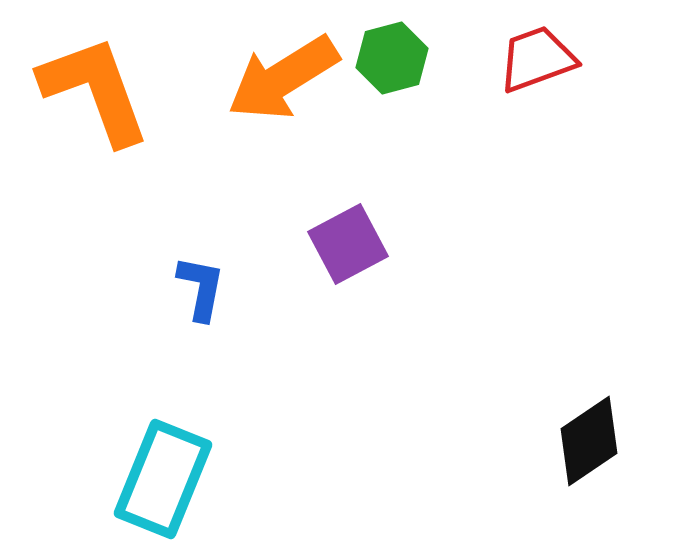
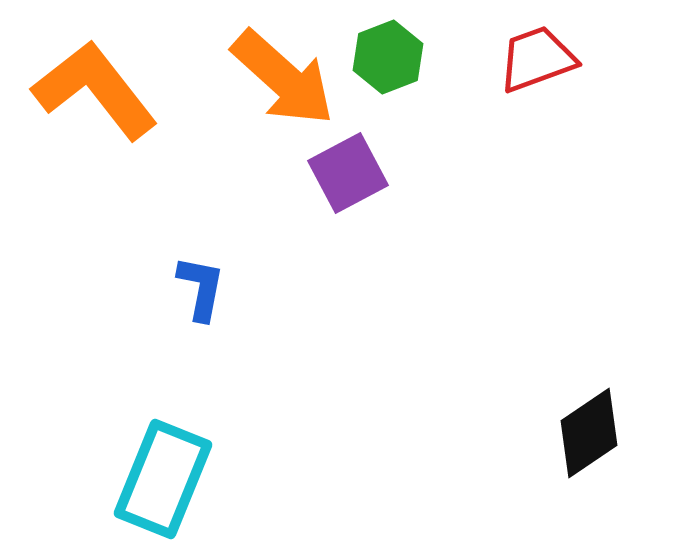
green hexagon: moved 4 px left, 1 px up; rotated 6 degrees counterclockwise
orange arrow: rotated 106 degrees counterclockwise
orange L-shape: rotated 18 degrees counterclockwise
purple square: moved 71 px up
black diamond: moved 8 px up
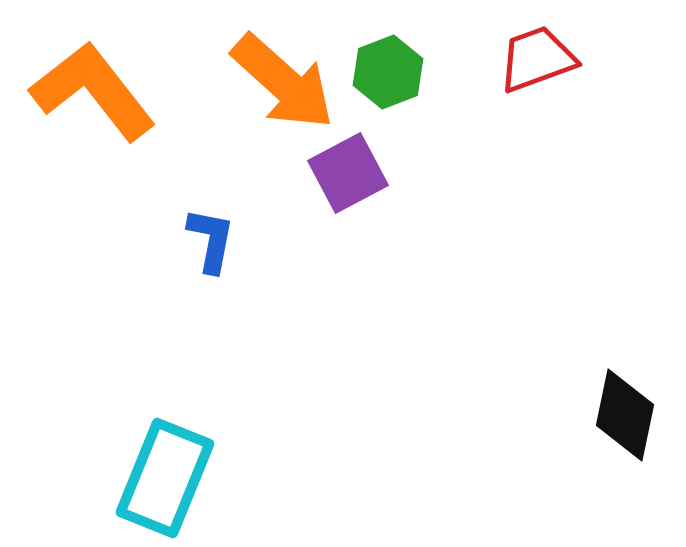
green hexagon: moved 15 px down
orange arrow: moved 4 px down
orange L-shape: moved 2 px left, 1 px down
blue L-shape: moved 10 px right, 48 px up
black diamond: moved 36 px right, 18 px up; rotated 44 degrees counterclockwise
cyan rectangle: moved 2 px right, 1 px up
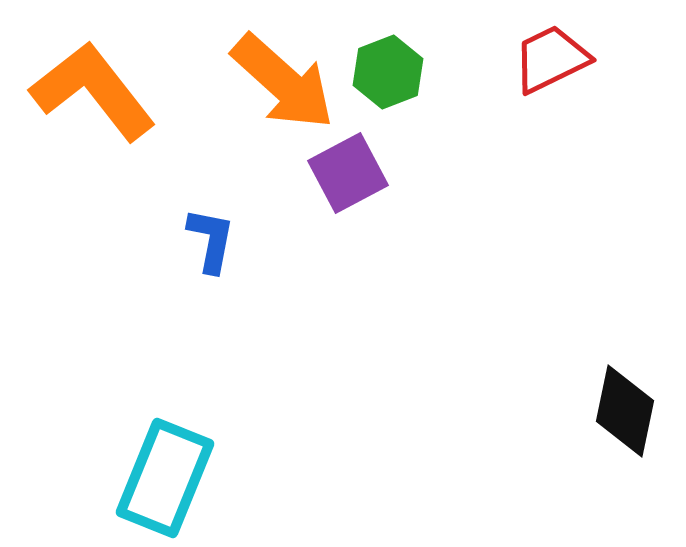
red trapezoid: moved 14 px right; rotated 6 degrees counterclockwise
black diamond: moved 4 px up
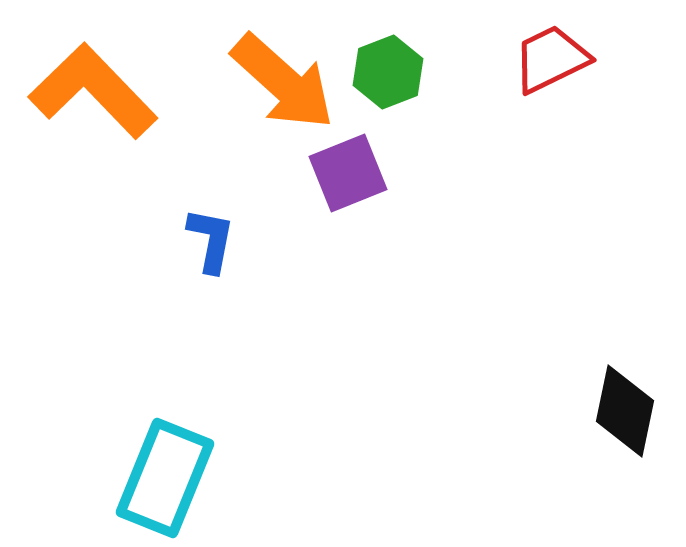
orange L-shape: rotated 6 degrees counterclockwise
purple square: rotated 6 degrees clockwise
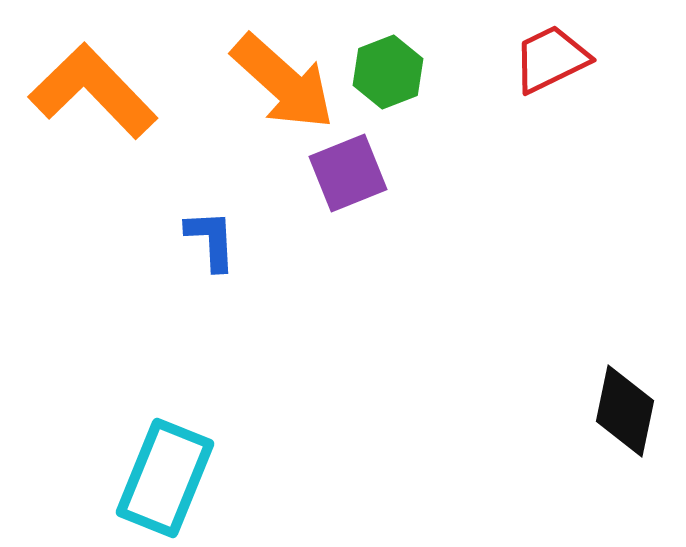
blue L-shape: rotated 14 degrees counterclockwise
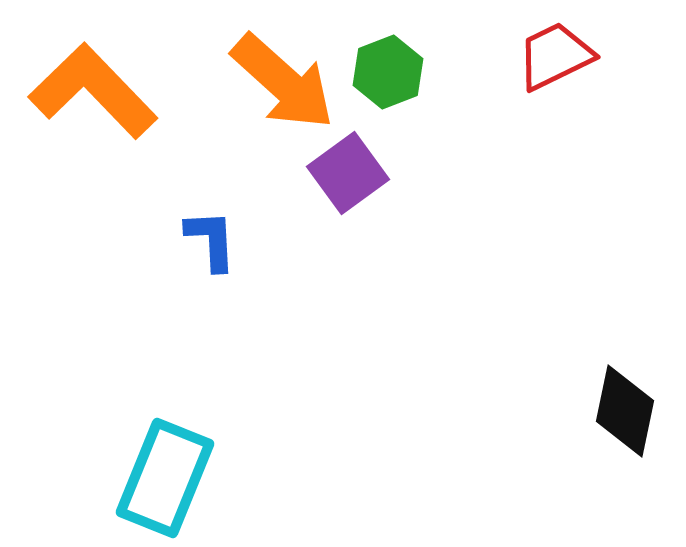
red trapezoid: moved 4 px right, 3 px up
purple square: rotated 14 degrees counterclockwise
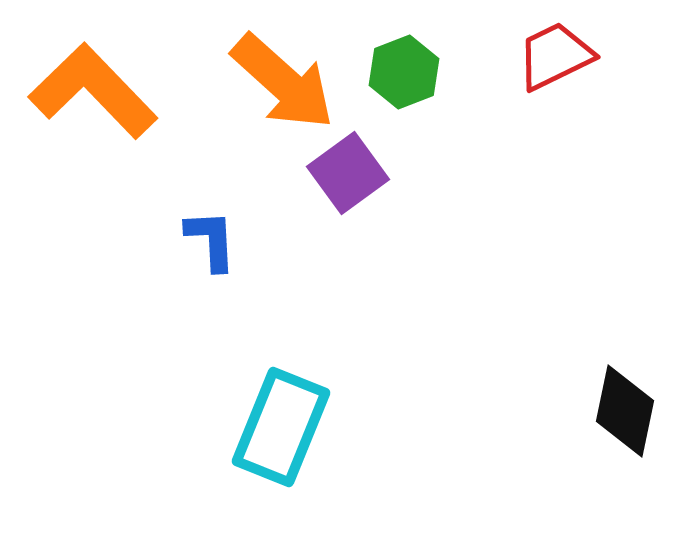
green hexagon: moved 16 px right
cyan rectangle: moved 116 px right, 51 px up
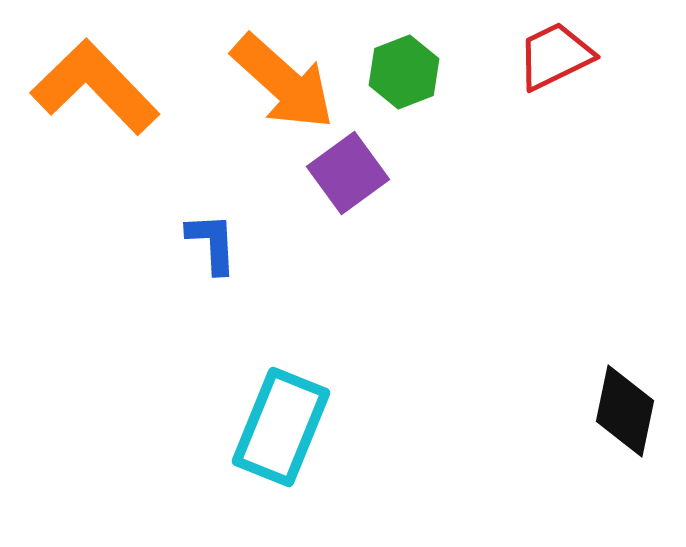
orange L-shape: moved 2 px right, 4 px up
blue L-shape: moved 1 px right, 3 px down
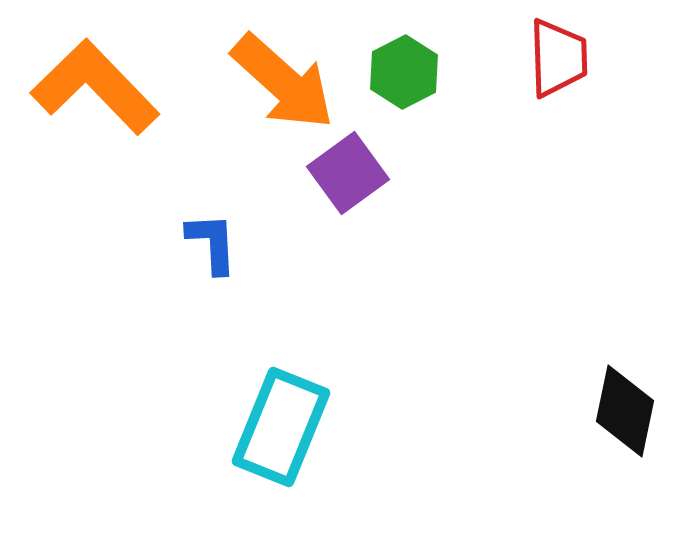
red trapezoid: moved 3 px right, 2 px down; rotated 114 degrees clockwise
green hexagon: rotated 6 degrees counterclockwise
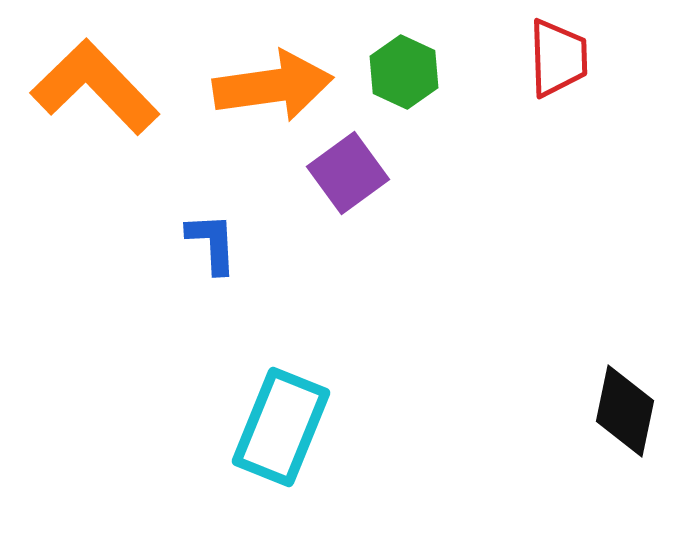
green hexagon: rotated 8 degrees counterclockwise
orange arrow: moved 10 px left, 4 px down; rotated 50 degrees counterclockwise
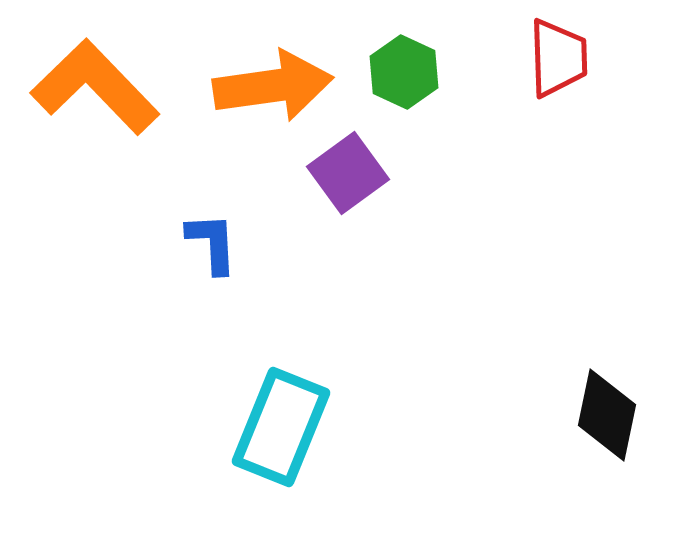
black diamond: moved 18 px left, 4 px down
